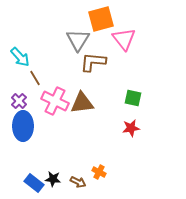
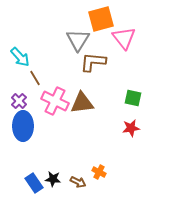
pink triangle: moved 1 px up
blue rectangle: rotated 18 degrees clockwise
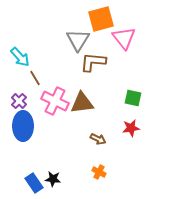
brown arrow: moved 20 px right, 43 px up
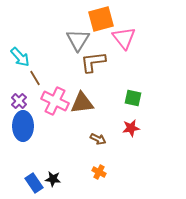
brown L-shape: rotated 12 degrees counterclockwise
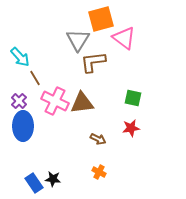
pink triangle: rotated 15 degrees counterclockwise
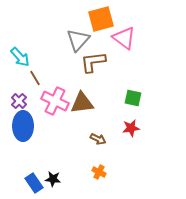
gray triangle: rotated 10 degrees clockwise
